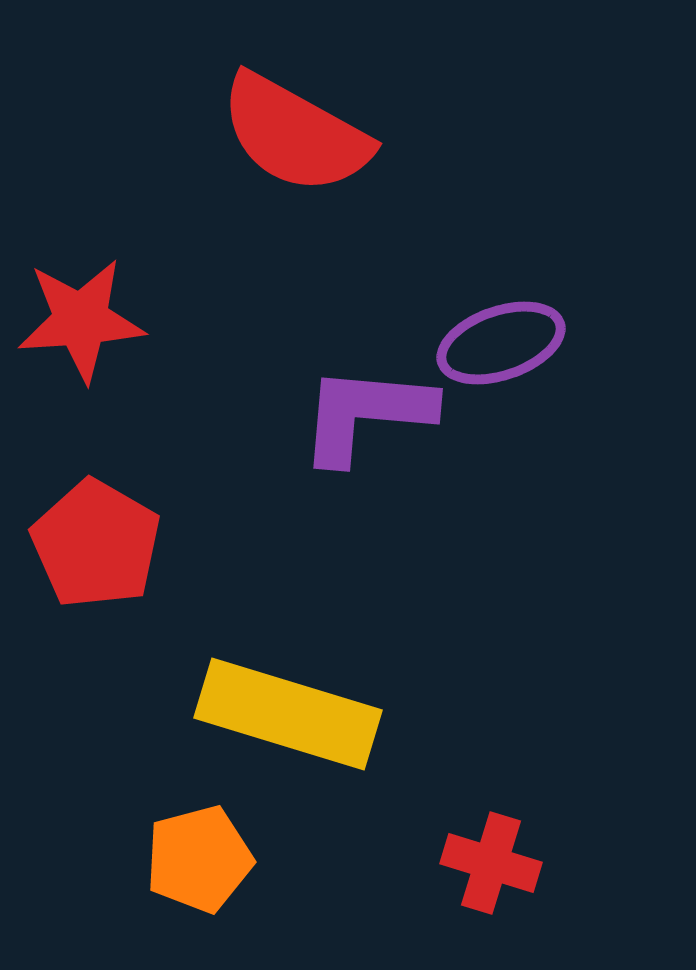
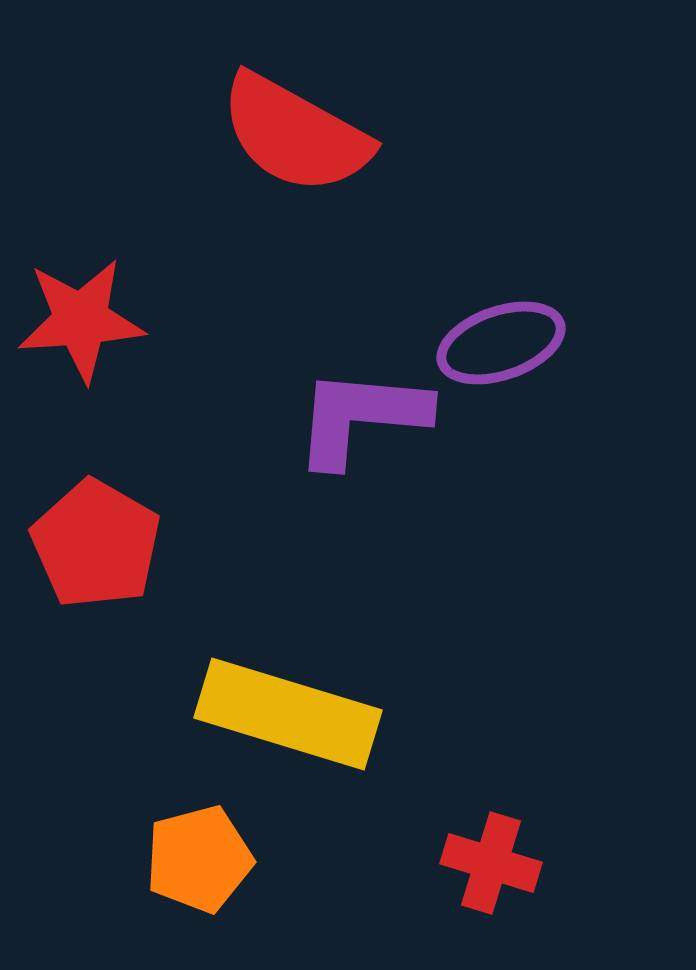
purple L-shape: moved 5 px left, 3 px down
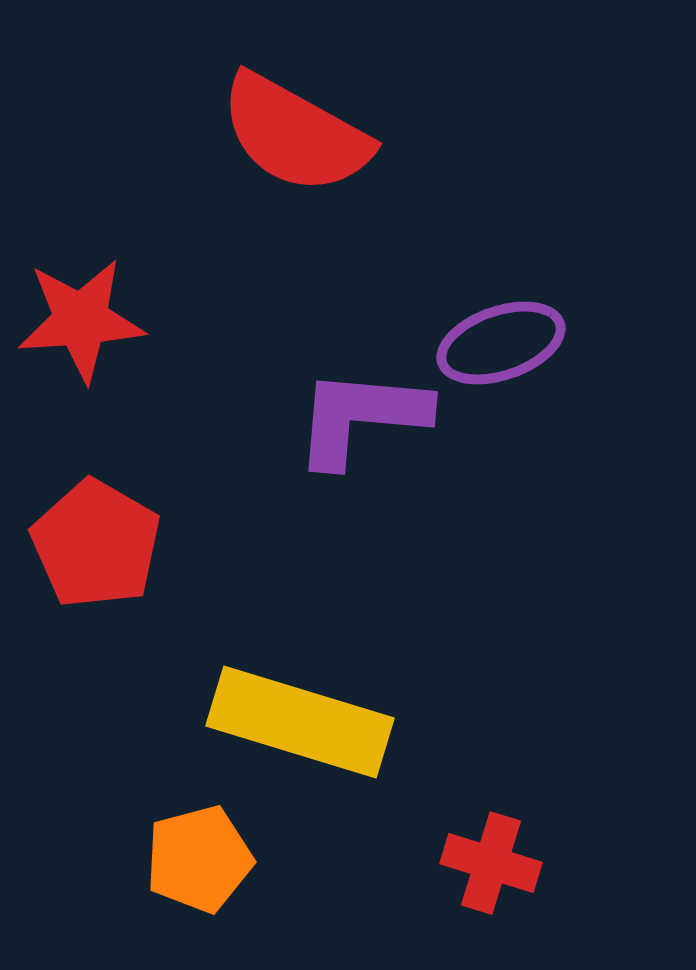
yellow rectangle: moved 12 px right, 8 px down
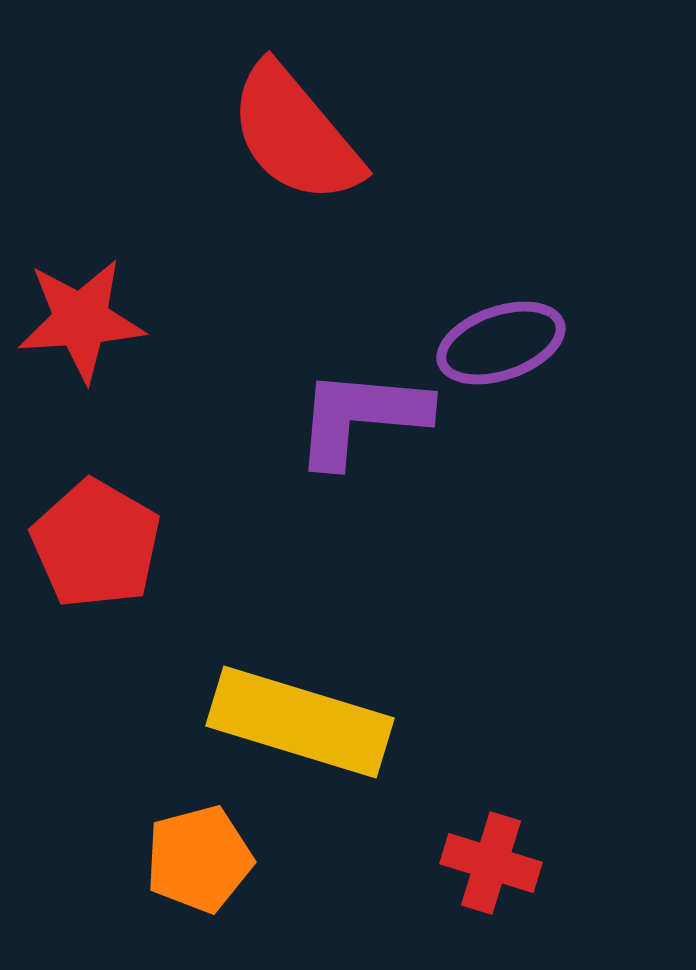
red semicircle: rotated 21 degrees clockwise
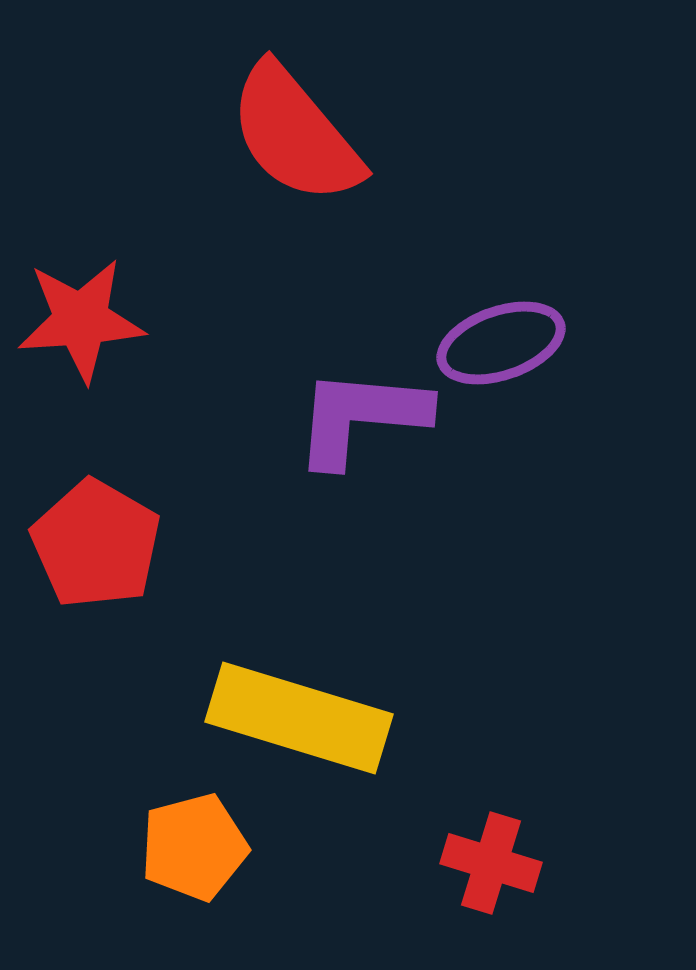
yellow rectangle: moved 1 px left, 4 px up
orange pentagon: moved 5 px left, 12 px up
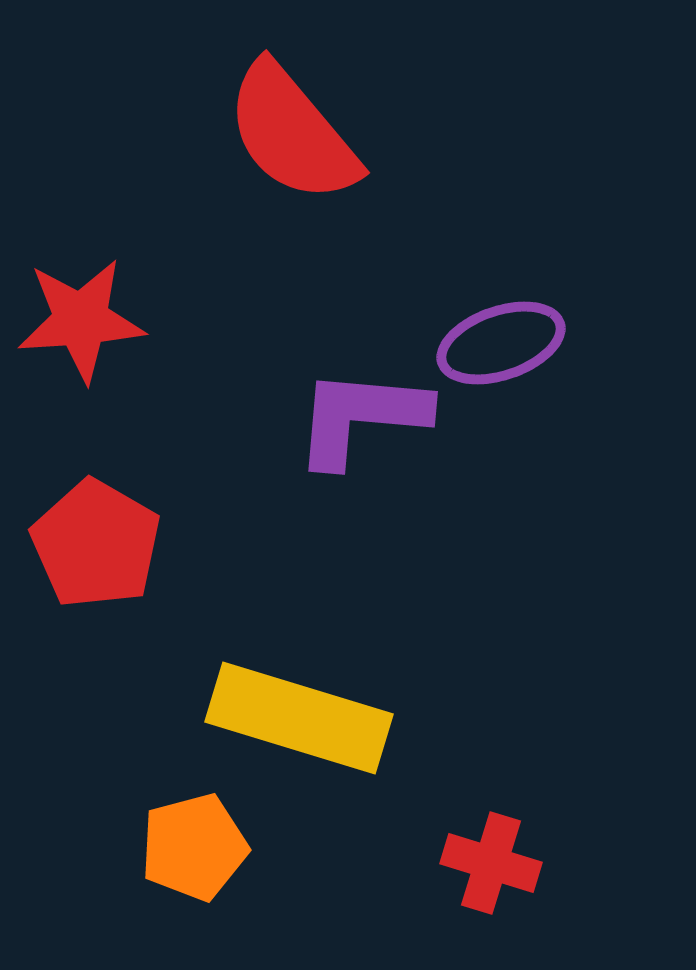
red semicircle: moved 3 px left, 1 px up
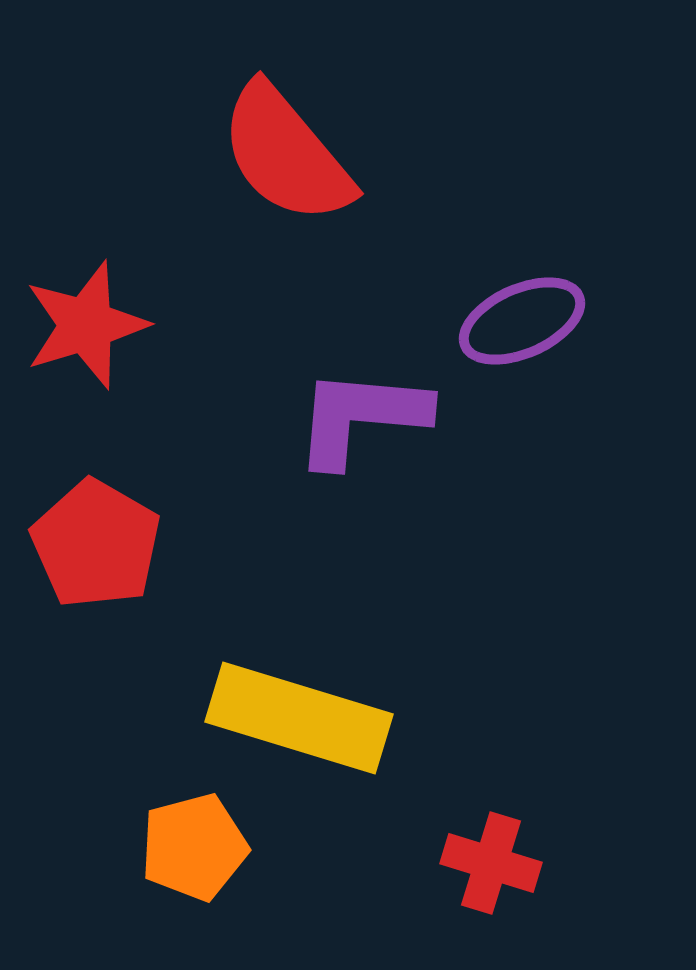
red semicircle: moved 6 px left, 21 px down
red star: moved 5 px right, 5 px down; rotated 13 degrees counterclockwise
purple ellipse: moved 21 px right, 22 px up; rotated 5 degrees counterclockwise
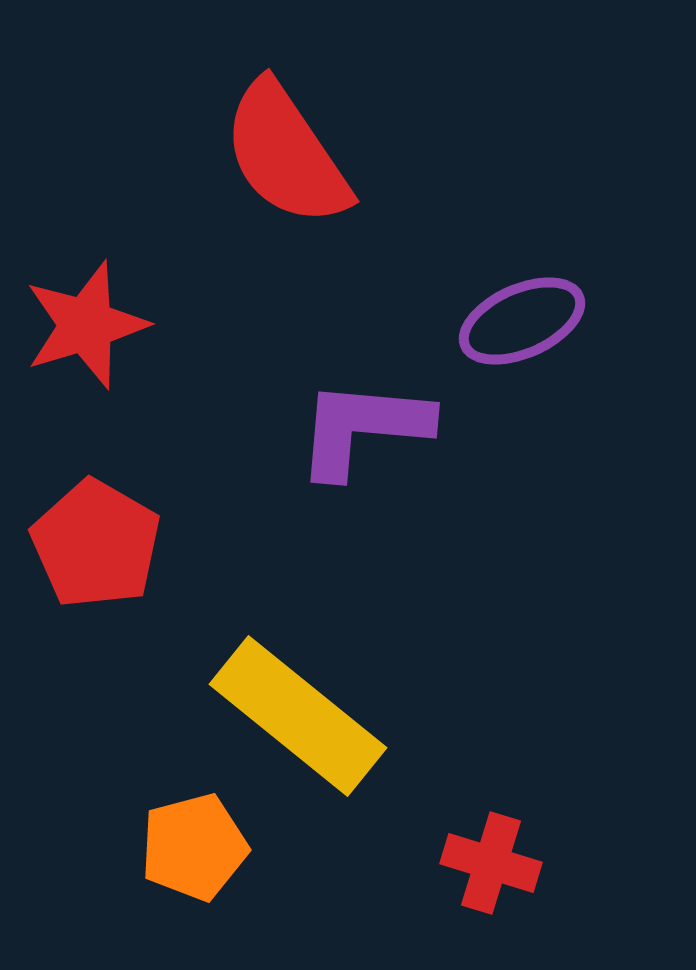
red semicircle: rotated 6 degrees clockwise
purple L-shape: moved 2 px right, 11 px down
yellow rectangle: moved 1 px left, 2 px up; rotated 22 degrees clockwise
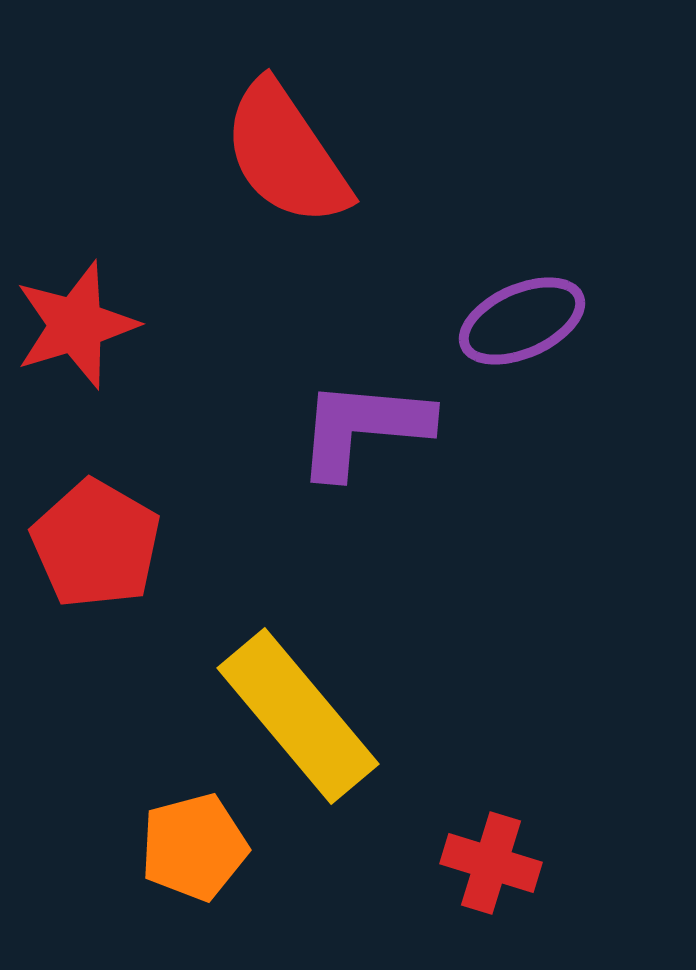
red star: moved 10 px left
yellow rectangle: rotated 11 degrees clockwise
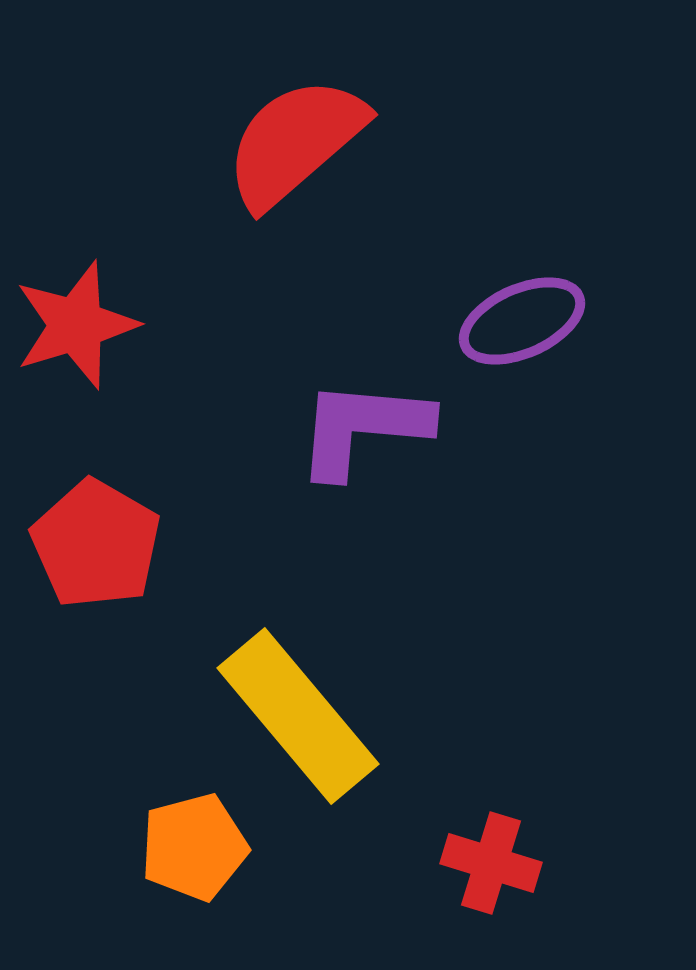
red semicircle: moved 9 px right, 12 px up; rotated 83 degrees clockwise
